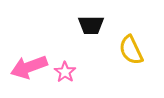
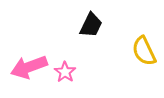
black trapezoid: rotated 64 degrees counterclockwise
yellow semicircle: moved 13 px right, 1 px down
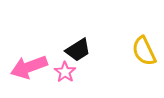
black trapezoid: moved 13 px left, 25 px down; rotated 32 degrees clockwise
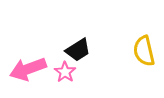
yellow semicircle: rotated 12 degrees clockwise
pink arrow: moved 1 px left, 2 px down
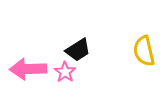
pink arrow: rotated 18 degrees clockwise
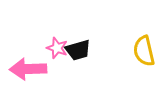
black trapezoid: rotated 16 degrees clockwise
pink star: moved 8 px left, 24 px up; rotated 15 degrees counterclockwise
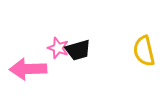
pink star: moved 1 px right
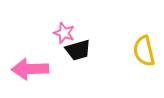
pink star: moved 6 px right, 15 px up
pink arrow: moved 2 px right
